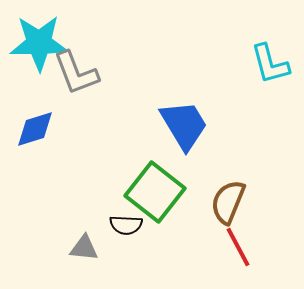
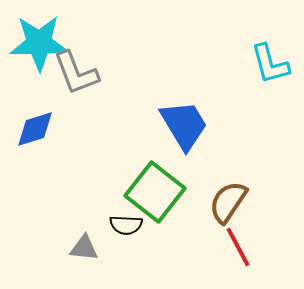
brown semicircle: rotated 12 degrees clockwise
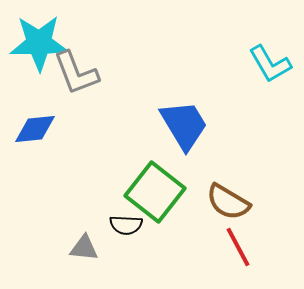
cyan L-shape: rotated 15 degrees counterclockwise
blue diamond: rotated 12 degrees clockwise
brown semicircle: rotated 93 degrees counterclockwise
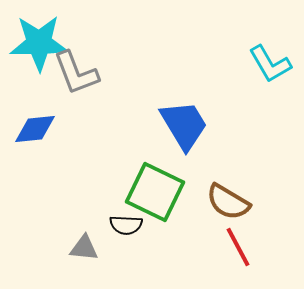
green square: rotated 12 degrees counterclockwise
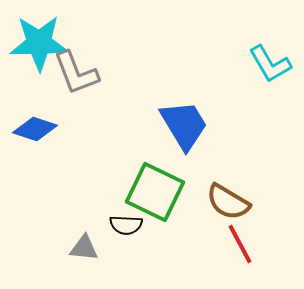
blue diamond: rotated 24 degrees clockwise
red line: moved 2 px right, 3 px up
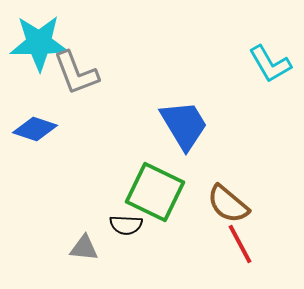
brown semicircle: moved 2 px down; rotated 9 degrees clockwise
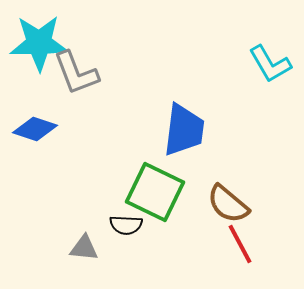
blue trapezoid: moved 5 px down; rotated 38 degrees clockwise
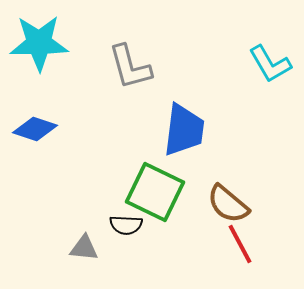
gray L-shape: moved 54 px right, 6 px up; rotated 6 degrees clockwise
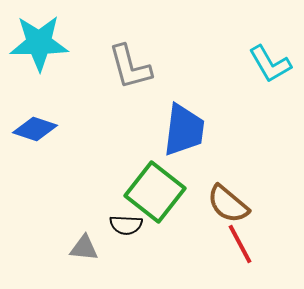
green square: rotated 12 degrees clockwise
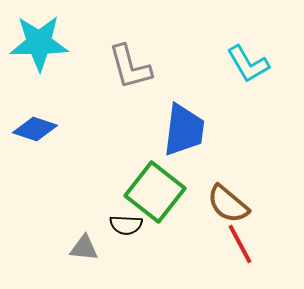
cyan L-shape: moved 22 px left
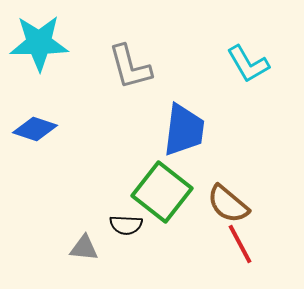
green square: moved 7 px right
